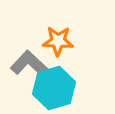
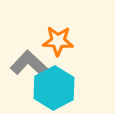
cyan hexagon: rotated 12 degrees counterclockwise
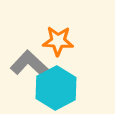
cyan hexagon: moved 2 px right
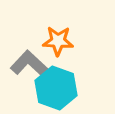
cyan hexagon: rotated 12 degrees counterclockwise
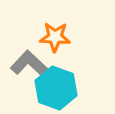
orange star: moved 3 px left, 4 px up
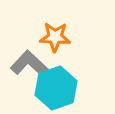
cyan hexagon: rotated 21 degrees clockwise
